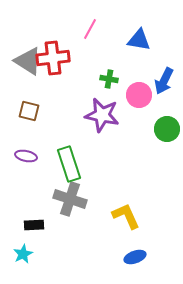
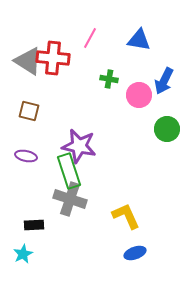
pink line: moved 9 px down
red cross: rotated 12 degrees clockwise
purple star: moved 23 px left, 31 px down
green rectangle: moved 7 px down
blue ellipse: moved 4 px up
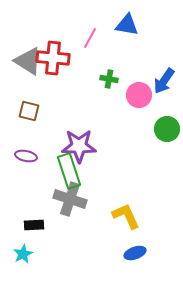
blue triangle: moved 12 px left, 15 px up
blue arrow: rotated 8 degrees clockwise
purple star: rotated 12 degrees counterclockwise
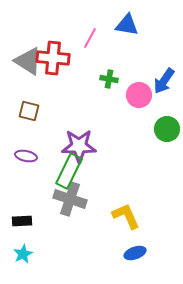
green rectangle: rotated 44 degrees clockwise
black rectangle: moved 12 px left, 4 px up
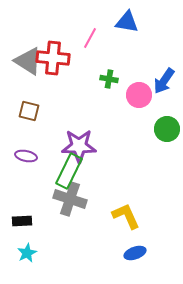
blue triangle: moved 3 px up
cyan star: moved 4 px right, 1 px up
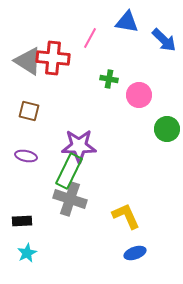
blue arrow: moved 41 px up; rotated 80 degrees counterclockwise
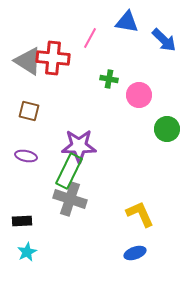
yellow L-shape: moved 14 px right, 2 px up
cyan star: moved 1 px up
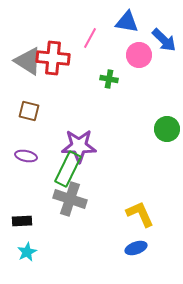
pink circle: moved 40 px up
green rectangle: moved 1 px left, 2 px up
blue ellipse: moved 1 px right, 5 px up
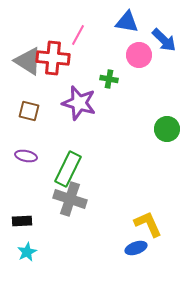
pink line: moved 12 px left, 3 px up
purple star: moved 43 px up; rotated 16 degrees clockwise
yellow L-shape: moved 8 px right, 10 px down
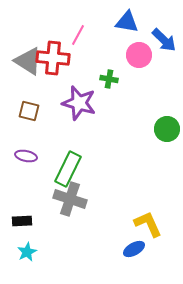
blue ellipse: moved 2 px left, 1 px down; rotated 10 degrees counterclockwise
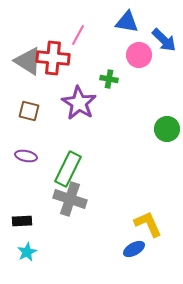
purple star: rotated 16 degrees clockwise
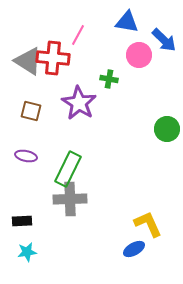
brown square: moved 2 px right
gray cross: rotated 20 degrees counterclockwise
cyan star: rotated 18 degrees clockwise
